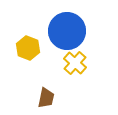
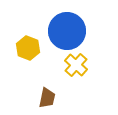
yellow cross: moved 1 px right, 2 px down
brown trapezoid: moved 1 px right
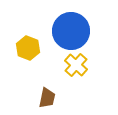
blue circle: moved 4 px right
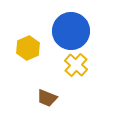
yellow hexagon: rotated 15 degrees clockwise
brown trapezoid: rotated 100 degrees clockwise
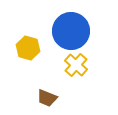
yellow hexagon: rotated 20 degrees counterclockwise
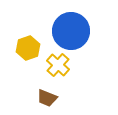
yellow hexagon: rotated 25 degrees clockwise
yellow cross: moved 18 px left
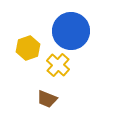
brown trapezoid: moved 1 px down
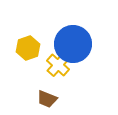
blue circle: moved 2 px right, 13 px down
